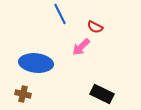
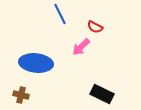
brown cross: moved 2 px left, 1 px down
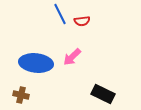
red semicircle: moved 13 px left, 6 px up; rotated 35 degrees counterclockwise
pink arrow: moved 9 px left, 10 px down
black rectangle: moved 1 px right
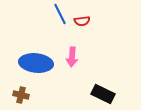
pink arrow: rotated 42 degrees counterclockwise
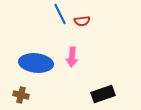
black rectangle: rotated 45 degrees counterclockwise
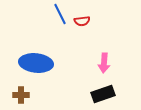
pink arrow: moved 32 px right, 6 px down
brown cross: rotated 14 degrees counterclockwise
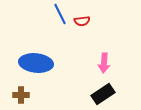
black rectangle: rotated 15 degrees counterclockwise
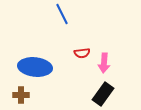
blue line: moved 2 px right
red semicircle: moved 32 px down
blue ellipse: moved 1 px left, 4 px down
black rectangle: rotated 20 degrees counterclockwise
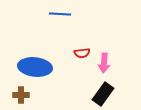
blue line: moved 2 px left; rotated 60 degrees counterclockwise
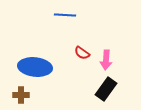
blue line: moved 5 px right, 1 px down
red semicircle: rotated 42 degrees clockwise
pink arrow: moved 2 px right, 3 px up
black rectangle: moved 3 px right, 5 px up
